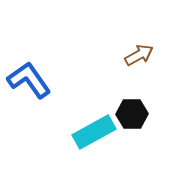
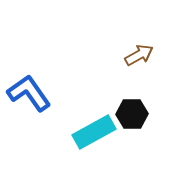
blue L-shape: moved 13 px down
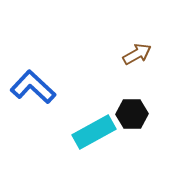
brown arrow: moved 2 px left, 1 px up
blue L-shape: moved 4 px right, 6 px up; rotated 12 degrees counterclockwise
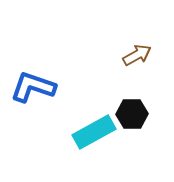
brown arrow: moved 1 px down
blue L-shape: rotated 24 degrees counterclockwise
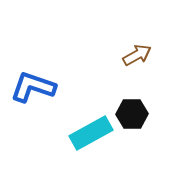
cyan rectangle: moved 3 px left, 1 px down
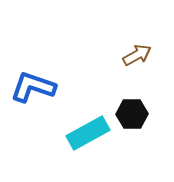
cyan rectangle: moved 3 px left
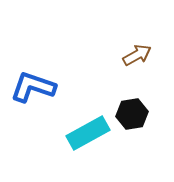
black hexagon: rotated 8 degrees counterclockwise
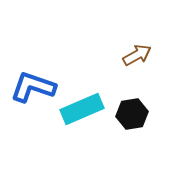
cyan rectangle: moved 6 px left, 24 px up; rotated 6 degrees clockwise
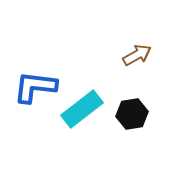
blue L-shape: moved 2 px right; rotated 12 degrees counterclockwise
cyan rectangle: rotated 15 degrees counterclockwise
